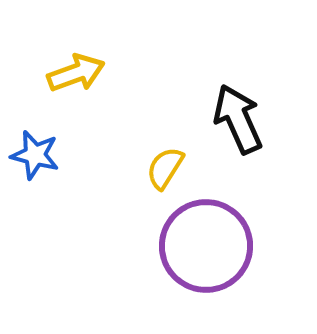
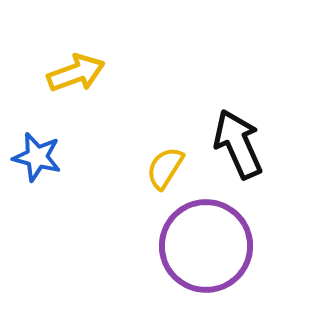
black arrow: moved 25 px down
blue star: moved 2 px right, 2 px down
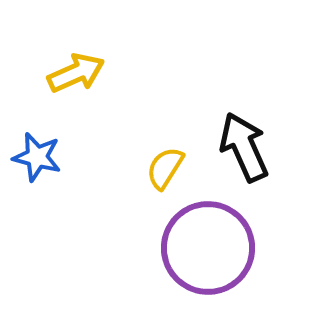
yellow arrow: rotated 4 degrees counterclockwise
black arrow: moved 6 px right, 3 px down
purple circle: moved 2 px right, 2 px down
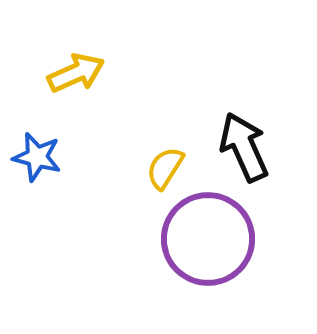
purple circle: moved 9 px up
